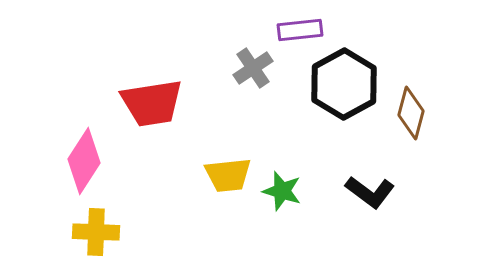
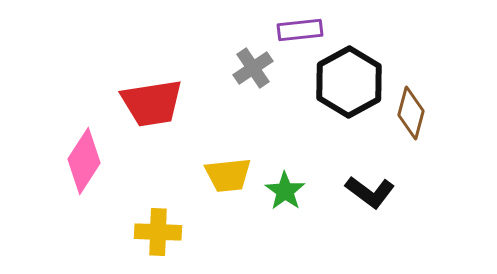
black hexagon: moved 5 px right, 2 px up
green star: moved 3 px right; rotated 18 degrees clockwise
yellow cross: moved 62 px right
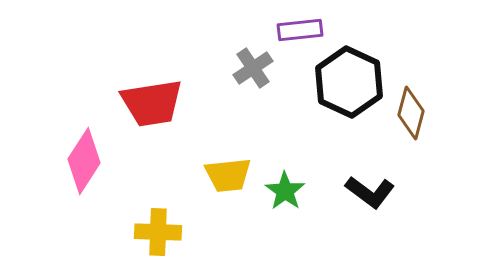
black hexagon: rotated 6 degrees counterclockwise
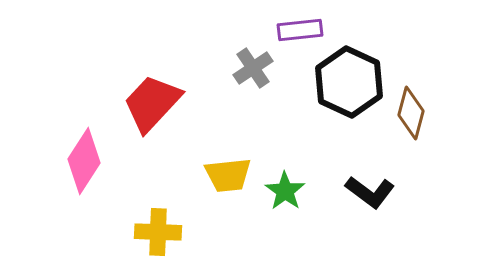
red trapezoid: rotated 142 degrees clockwise
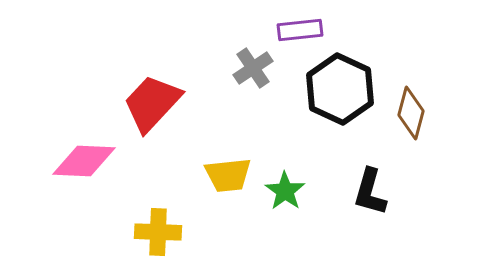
black hexagon: moved 9 px left, 7 px down
pink diamond: rotated 60 degrees clockwise
black L-shape: rotated 69 degrees clockwise
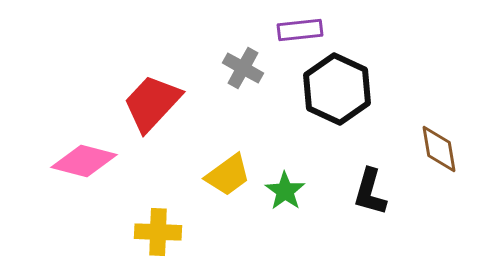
gray cross: moved 10 px left; rotated 27 degrees counterclockwise
black hexagon: moved 3 px left
brown diamond: moved 28 px right, 36 px down; rotated 24 degrees counterclockwise
pink diamond: rotated 12 degrees clockwise
yellow trapezoid: rotated 30 degrees counterclockwise
